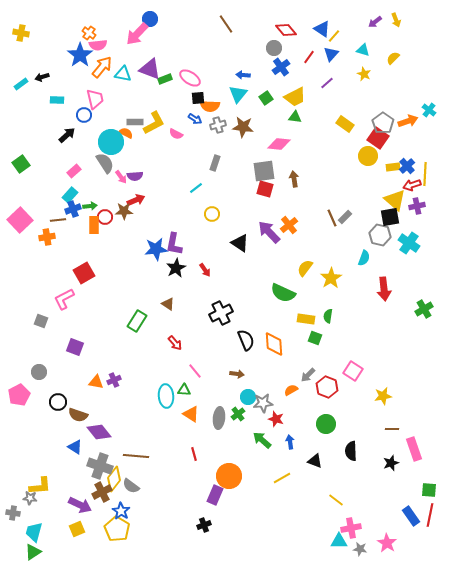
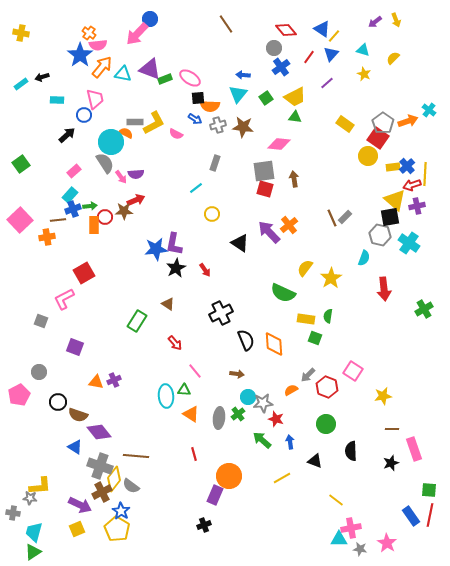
purple semicircle at (135, 176): moved 1 px right, 2 px up
cyan triangle at (339, 541): moved 2 px up
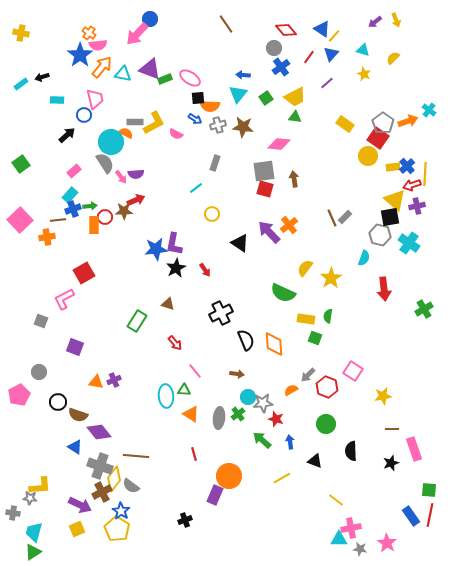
brown triangle at (168, 304): rotated 16 degrees counterclockwise
black cross at (204, 525): moved 19 px left, 5 px up
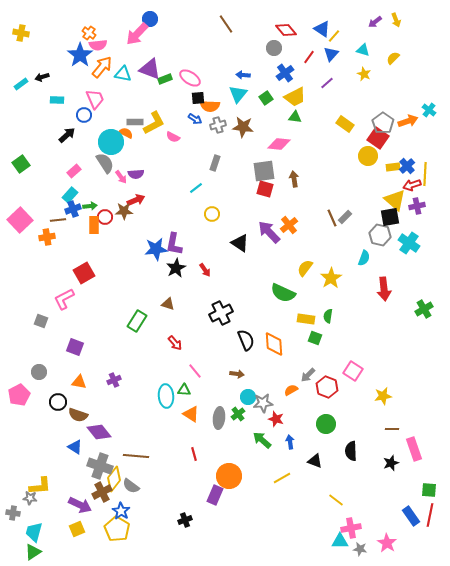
blue cross at (281, 67): moved 4 px right, 6 px down
pink trapezoid at (95, 99): rotated 10 degrees counterclockwise
pink semicircle at (176, 134): moved 3 px left, 3 px down
orange triangle at (96, 382): moved 17 px left
cyan triangle at (339, 539): moved 1 px right, 2 px down
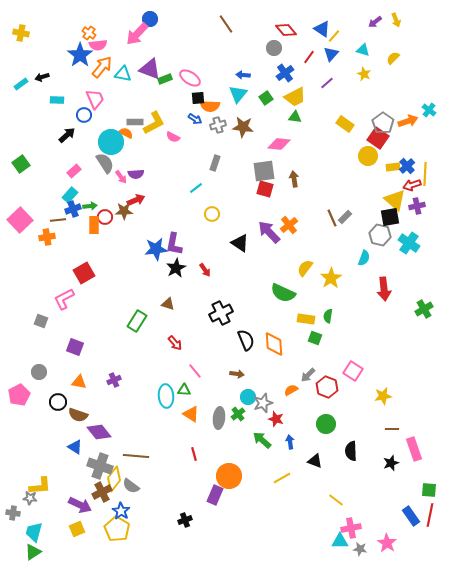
gray star at (263, 403): rotated 12 degrees counterclockwise
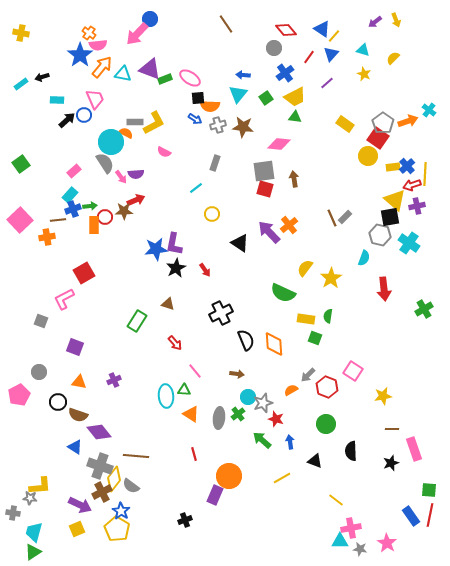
black arrow at (67, 135): moved 15 px up
pink semicircle at (173, 137): moved 9 px left, 15 px down
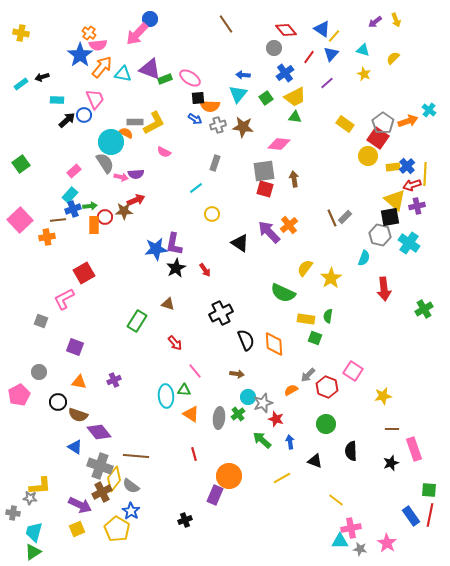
pink arrow at (121, 177): rotated 40 degrees counterclockwise
blue star at (121, 511): moved 10 px right
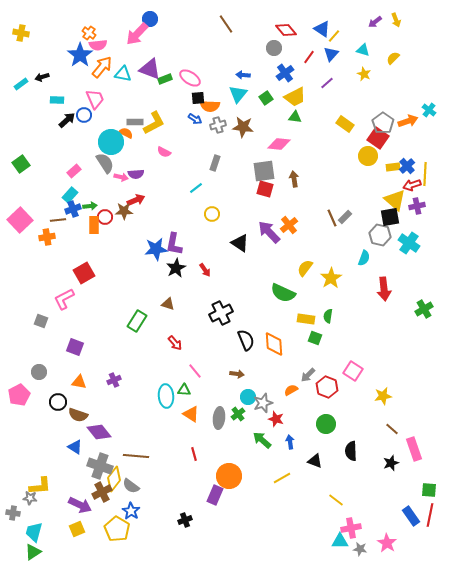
brown line at (392, 429): rotated 40 degrees clockwise
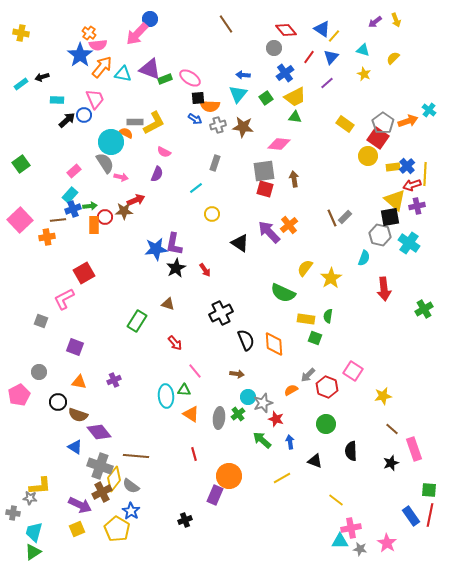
blue triangle at (331, 54): moved 3 px down
purple semicircle at (136, 174): moved 21 px right; rotated 63 degrees counterclockwise
